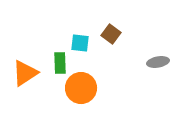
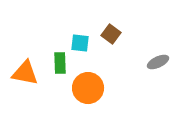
gray ellipse: rotated 15 degrees counterclockwise
orange triangle: rotated 44 degrees clockwise
orange circle: moved 7 px right
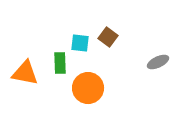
brown square: moved 3 px left, 3 px down
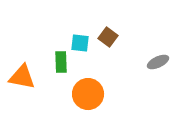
green rectangle: moved 1 px right, 1 px up
orange triangle: moved 3 px left, 4 px down
orange circle: moved 6 px down
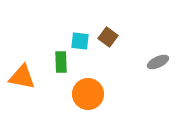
cyan square: moved 2 px up
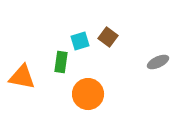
cyan square: rotated 24 degrees counterclockwise
green rectangle: rotated 10 degrees clockwise
